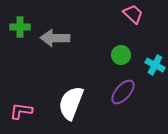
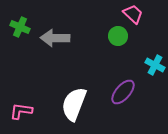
green cross: rotated 24 degrees clockwise
green circle: moved 3 px left, 19 px up
white semicircle: moved 3 px right, 1 px down
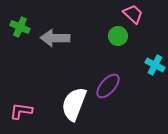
purple ellipse: moved 15 px left, 6 px up
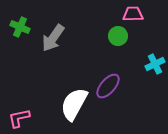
pink trapezoid: rotated 45 degrees counterclockwise
gray arrow: moved 2 px left; rotated 56 degrees counterclockwise
cyan cross: moved 1 px up; rotated 36 degrees clockwise
white semicircle: rotated 8 degrees clockwise
pink L-shape: moved 2 px left, 7 px down; rotated 20 degrees counterclockwise
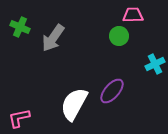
pink trapezoid: moved 1 px down
green circle: moved 1 px right
purple ellipse: moved 4 px right, 5 px down
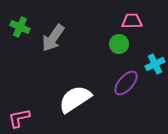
pink trapezoid: moved 1 px left, 6 px down
green circle: moved 8 px down
purple ellipse: moved 14 px right, 8 px up
white semicircle: moved 1 px right, 5 px up; rotated 28 degrees clockwise
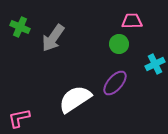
purple ellipse: moved 11 px left
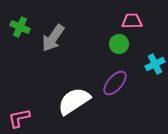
white semicircle: moved 1 px left, 2 px down
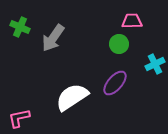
white semicircle: moved 2 px left, 4 px up
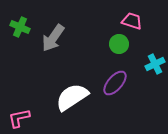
pink trapezoid: rotated 20 degrees clockwise
